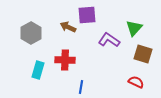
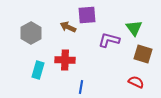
green triangle: rotated 18 degrees counterclockwise
purple L-shape: rotated 20 degrees counterclockwise
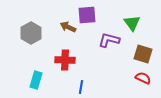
green triangle: moved 2 px left, 5 px up
cyan rectangle: moved 2 px left, 10 px down
red semicircle: moved 7 px right, 4 px up
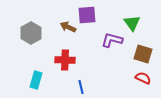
purple L-shape: moved 3 px right
blue line: rotated 24 degrees counterclockwise
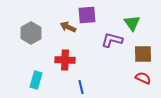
brown square: rotated 18 degrees counterclockwise
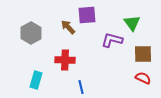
brown arrow: rotated 21 degrees clockwise
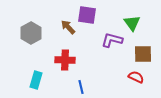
purple square: rotated 12 degrees clockwise
red semicircle: moved 7 px left, 1 px up
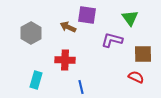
green triangle: moved 2 px left, 5 px up
brown arrow: rotated 21 degrees counterclockwise
